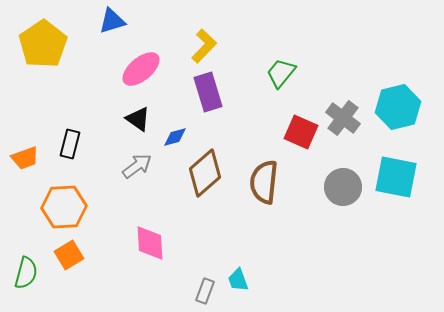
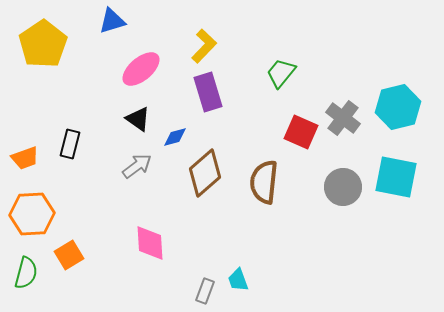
orange hexagon: moved 32 px left, 7 px down
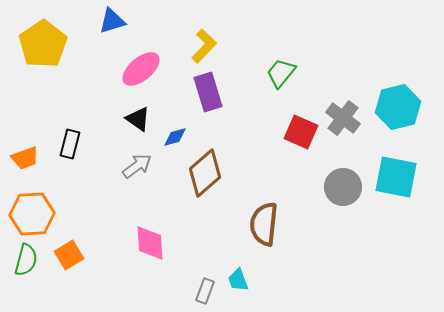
brown semicircle: moved 42 px down
green semicircle: moved 13 px up
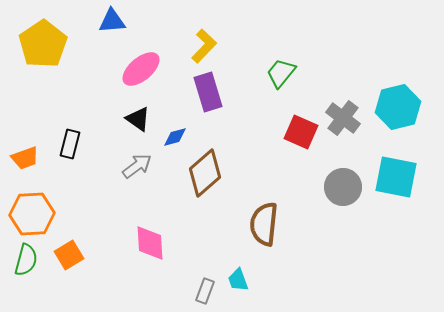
blue triangle: rotated 12 degrees clockwise
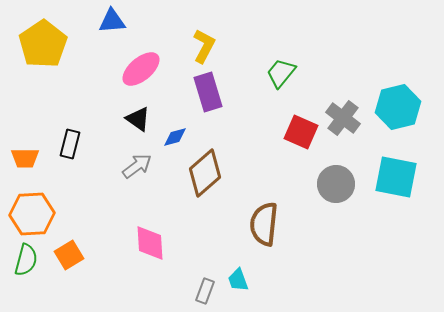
yellow L-shape: rotated 16 degrees counterclockwise
orange trapezoid: rotated 20 degrees clockwise
gray circle: moved 7 px left, 3 px up
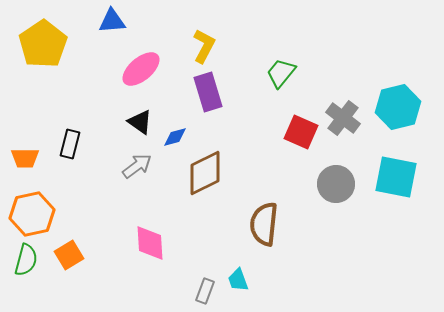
black triangle: moved 2 px right, 3 px down
brown diamond: rotated 15 degrees clockwise
orange hexagon: rotated 9 degrees counterclockwise
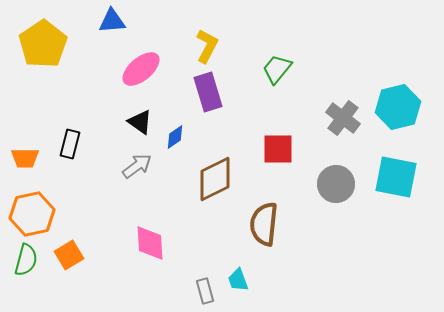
yellow L-shape: moved 3 px right
green trapezoid: moved 4 px left, 4 px up
red square: moved 23 px left, 17 px down; rotated 24 degrees counterclockwise
blue diamond: rotated 20 degrees counterclockwise
brown diamond: moved 10 px right, 6 px down
gray rectangle: rotated 35 degrees counterclockwise
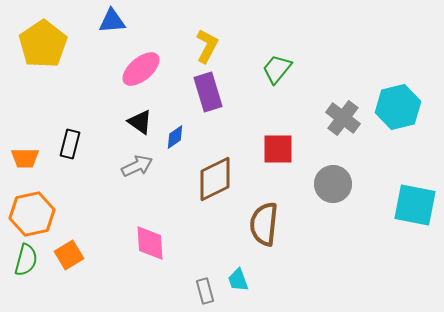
gray arrow: rotated 12 degrees clockwise
cyan square: moved 19 px right, 28 px down
gray circle: moved 3 px left
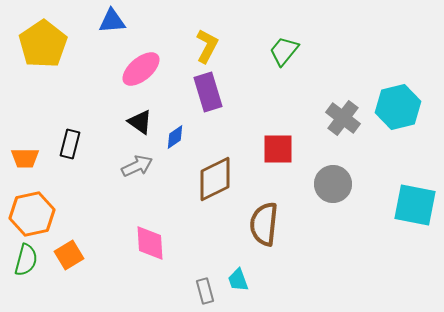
green trapezoid: moved 7 px right, 18 px up
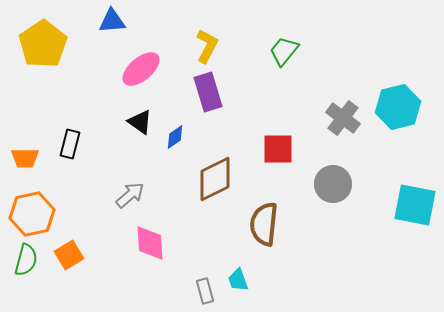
gray arrow: moved 7 px left, 29 px down; rotated 16 degrees counterclockwise
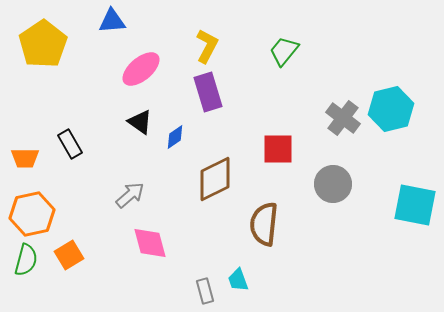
cyan hexagon: moved 7 px left, 2 px down
black rectangle: rotated 44 degrees counterclockwise
pink diamond: rotated 12 degrees counterclockwise
